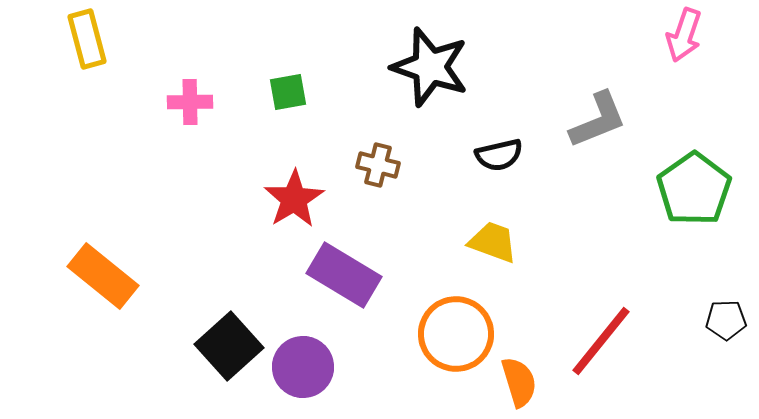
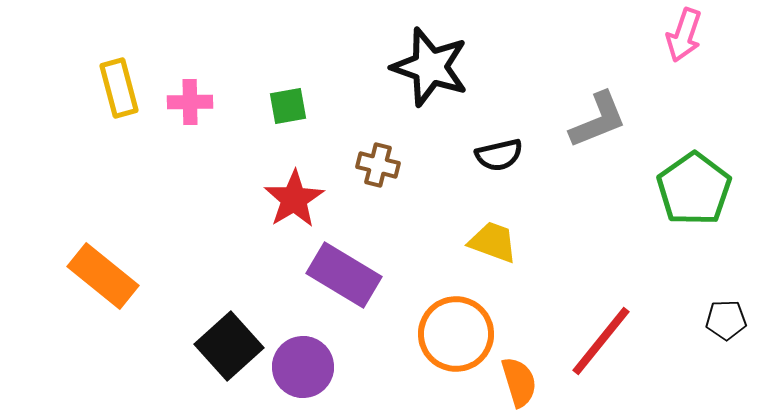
yellow rectangle: moved 32 px right, 49 px down
green square: moved 14 px down
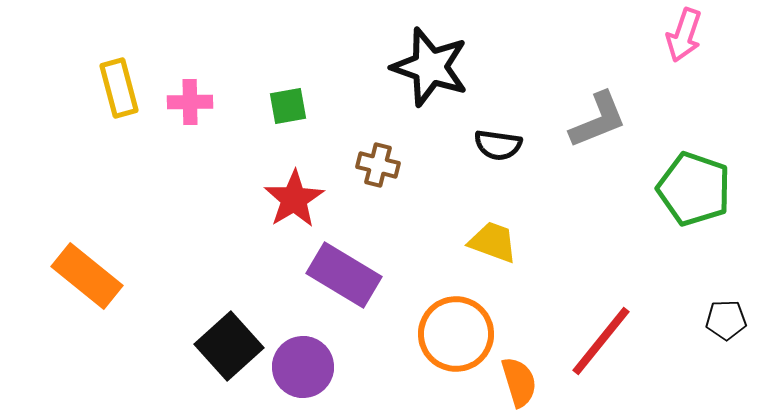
black semicircle: moved 1 px left, 10 px up; rotated 21 degrees clockwise
green pentagon: rotated 18 degrees counterclockwise
orange rectangle: moved 16 px left
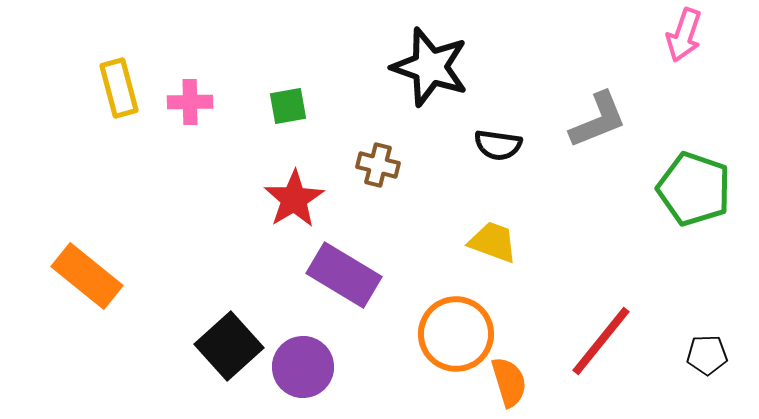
black pentagon: moved 19 px left, 35 px down
orange semicircle: moved 10 px left
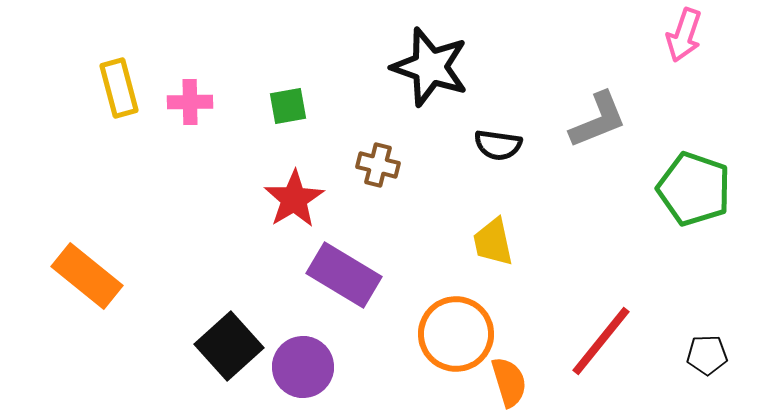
yellow trapezoid: rotated 122 degrees counterclockwise
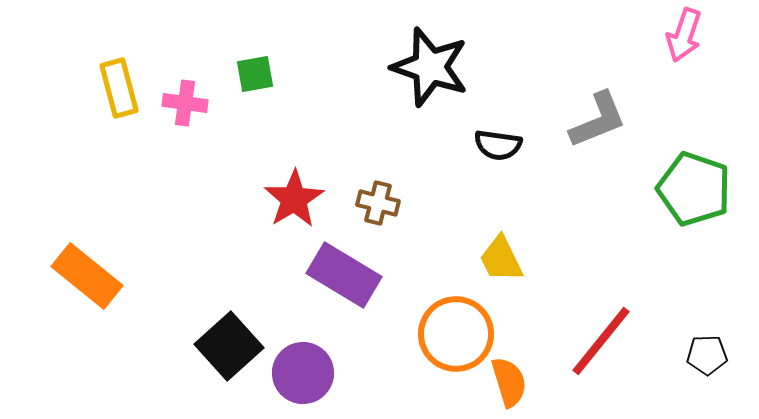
pink cross: moved 5 px left, 1 px down; rotated 9 degrees clockwise
green square: moved 33 px left, 32 px up
brown cross: moved 38 px down
yellow trapezoid: moved 8 px right, 17 px down; rotated 14 degrees counterclockwise
purple circle: moved 6 px down
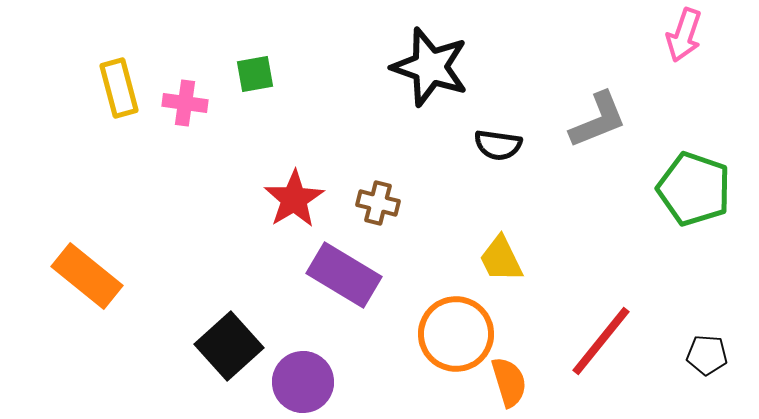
black pentagon: rotated 6 degrees clockwise
purple circle: moved 9 px down
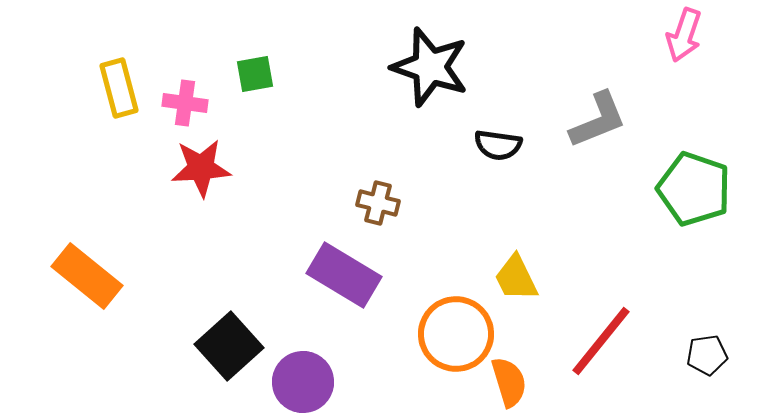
red star: moved 93 px left, 31 px up; rotated 28 degrees clockwise
yellow trapezoid: moved 15 px right, 19 px down
black pentagon: rotated 12 degrees counterclockwise
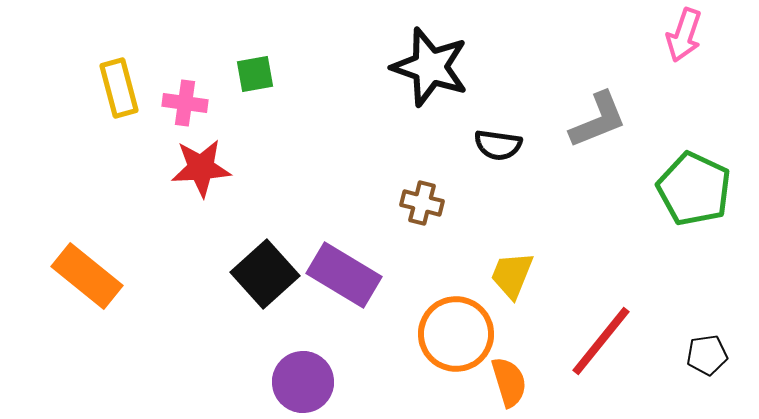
green pentagon: rotated 6 degrees clockwise
brown cross: moved 44 px right
yellow trapezoid: moved 4 px left, 3 px up; rotated 48 degrees clockwise
black square: moved 36 px right, 72 px up
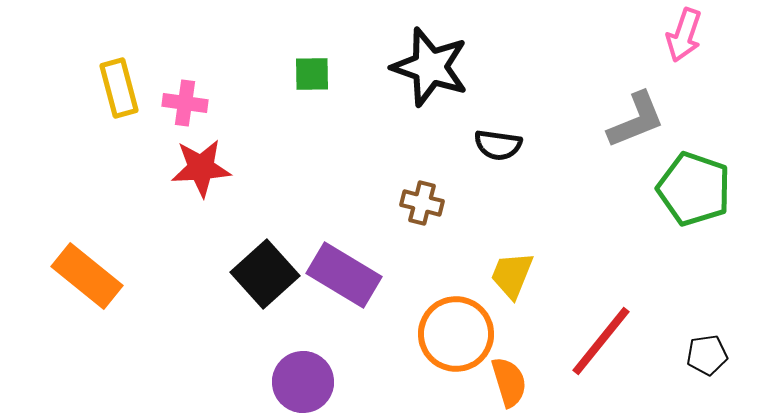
green square: moved 57 px right; rotated 9 degrees clockwise
gray L-shape: moved 38 px right
green pentagon: rotated 6 degrees counterclockwise
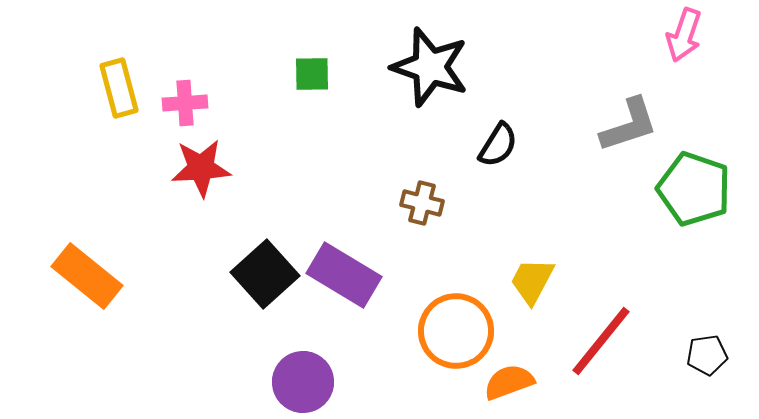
pink cross: rotated 12 degrees counterclockwise
gray L-shape: moved 7 px left, 5 px down; rotated 4 degrees clockwise
black semicircle: rotated 66 degrees counterclockwise
yellow trapezoid: moved 20 px right, 6 px down; rotated 6 degrees clockwise
orange circle: moved 3 px up
orange semicircle: rotated 93 degrees counterclockwise
